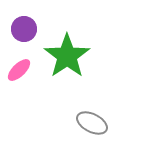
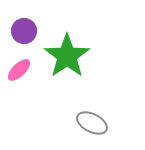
purple circle: moved 2 px down
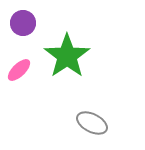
purple circle: moved 1 px left, 8 px up
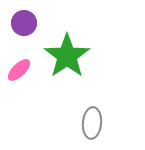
purple circle: moved 1 px right
gray ellipse: rotated 68 degrees clockwise
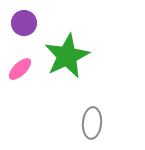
green star: rotated 9 degrees clockwise
pink ellipse: moved 1 px right, 1 px up
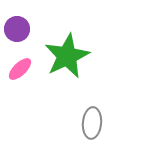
purple circle: moved 7 px left, 6 px down
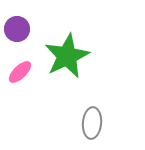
pink ellipse: moved 3 px down
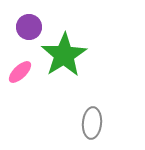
purple circle: moved 12 px right, 2 px up
green star: moved 3 px left, 1 px up; rotated 6 degrees counterclockwise
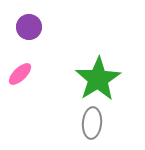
green star: moved 34 px right, 24 px down
pink ellipse: moved 2 px down
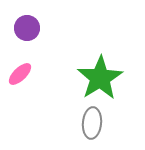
purple circle: moved 2 px left, 1 px down
green star: moved 2 px right, 1 px up
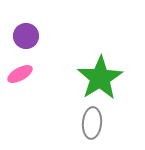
purple circle: moved 1 px left, 8 px down
pink ellipse: rotated 15 degrees clockwise
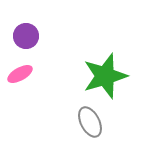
green star: moved 5 px right, 2 px up; rotated 15 degrees clockwise
gray ellipse: moved 2 px left, 1 px up; rotated 32 degrees counterclockwise
